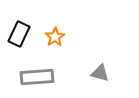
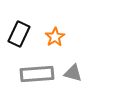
gray triangle: moved 27 px left
gray rectangle: moved 3 px up
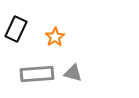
black rectangle: moved 3 px left, 5 px up
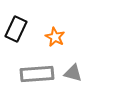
orange star: rotated 12 degrees counterclockwise
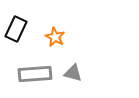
gray rectangle: moved 2 px left
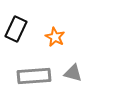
gray rectangle: moved 1 px left, 2 px down
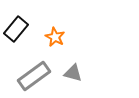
black rectangle: rotated 15 degrees clockwise
gray rectangle: rotated 32 degrees counterclockwise
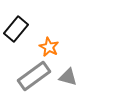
orange star: moved 6 px left, 10 px down
gray triangle: moved 5 px left, 4 px down
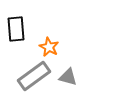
black rectangle: rotated 45 degrees counterclockwise
